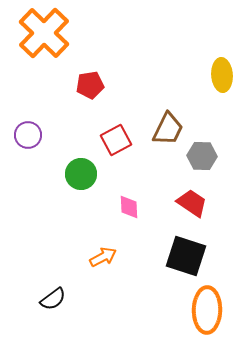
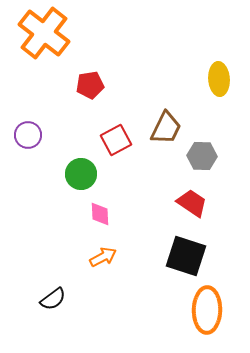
orange cross: rotated 6 degrees counterclockwise
yellow ellipse: moved 3 px left, 4 px down
brown trapezoid: moved 2 px left, 1 px up
pink diamond: moved 29 px left, 7 px down
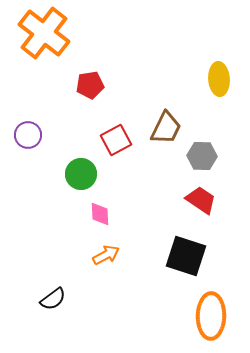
red trapezoid: moved 9 px right, 3 px up
orange arrow: moved 3 px right, 2 px up
orange ellipse: moved 4 px right, 6 px down
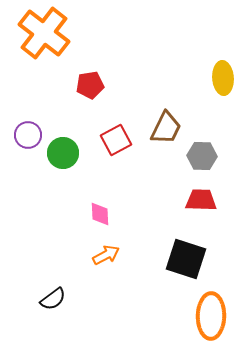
yellow ellipse: moved 4 px right, 1 px up
green circle: moved 18 px left, 21 px up
red trapezoid: rotated 32 degrees counterclockwise
black square: moved 3 px down
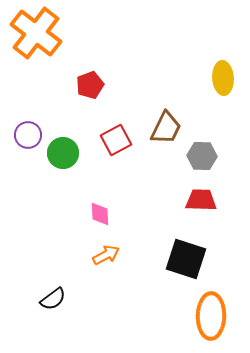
orange cross: moved 8 px left
red pentagon: rotated 12 degrees counterclockwise
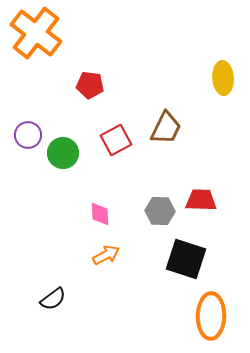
red pentagon: rotated 28 degrees clockwise
gray hexagon: moved 42 px left, 55 px down
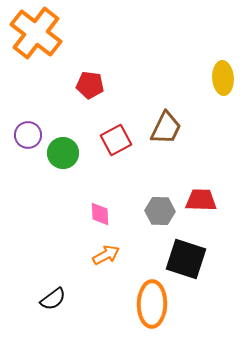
orange ellipse: moved 59 px left, 12 px up
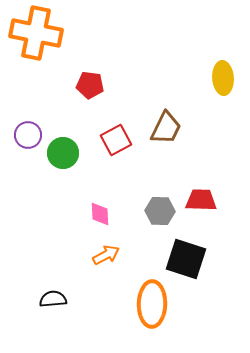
orange cross: rotated 27 degrees counterclockwise
black semicircle: rotated 148 degrees counterclockwise
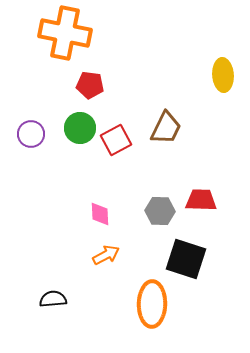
orange cross: moved 29 px right
yellow ellipse: moved 3 px up
purple circle: moved 3 px right, 1 px up
green circle: moved 17 px right, 25 px up
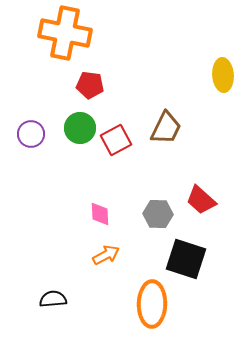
red trapezoid: rotated 140 degrees counterclockwise
gray hexagon: moved 2 px left, 3 px down
